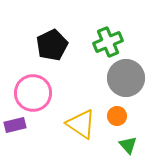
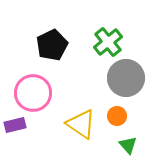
green cross: rotated 16 degrees counterclockwise
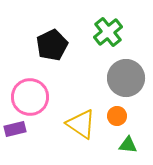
green cross: moved 10 px up
pink circle: moved 3 px left, 4 px down
purple rectangle: moved 4 px down
green triangle: rotated 42 degrees counterclockwise
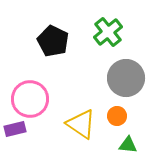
black pentagon: moved 1 px right, 4 px up; rotated 20 degrees counterclockwise
pink circle: moved 2 px down
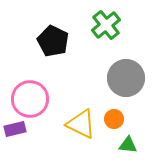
green cross: moved 2 px left, 7 px up
orange circle: moved 3 px left, 3 px down
yellow triangle: rotated 8 degrees counterclockwise
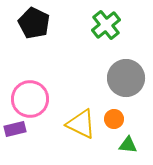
black pentagon: moved 19 px left, 18 px up
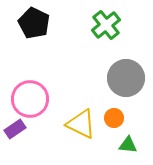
orange circle: moved 1 px up
purple rectangle: rotated 20 degrees counterclockwise
